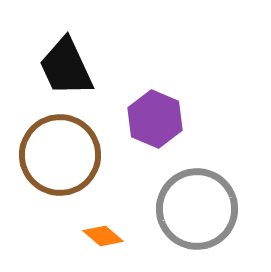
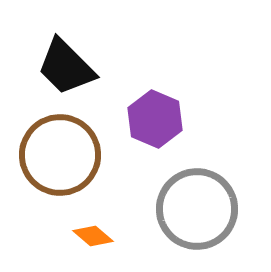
black trapezoid: rotated 20 degrees counterclockwise
orange diamond: moved 10 px left
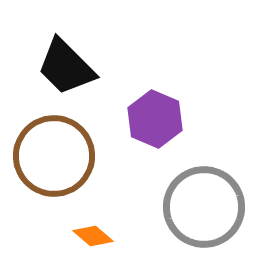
brown circle: moved 6 px left, 1 px down
gray circle: moved 7 px right, 2 px up
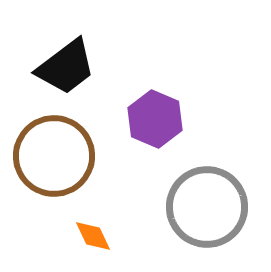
black trapezoid: rotated 82 degrees counterclockwise
gray circle: moved 3 px right
orange diamond: rotated 24 degrees clockwise
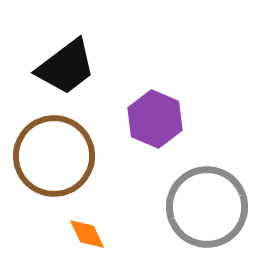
orange diamond: moved 6 px left, 2 px up
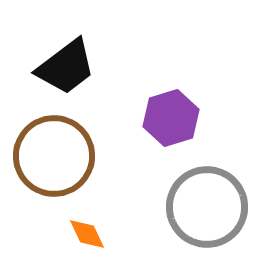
purple hexagon: moved 16 px right, 1 px up; rotated 20 degrees clockwise
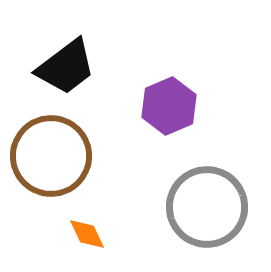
purple hexagon: moved 2 px left, 12 px up; rotated 6 degrees counterclockwise
brown circle: moved 3 px left
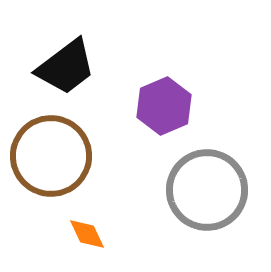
purple hexagon: moved 5 px left
gray circle: moved 17 px up
